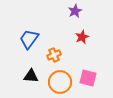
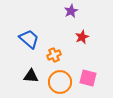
purple star: moved 4 px left
blue trapezoid: rotated 95 degrees clockwise
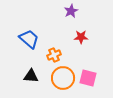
red star: moved 1 px left; rotated 24 degrees clockwise
orange circle: moved 3 px right, 4 px up
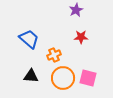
purple star: moved 5 px right, 1 px up
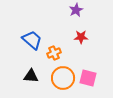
blue trapezoid: moved 3 px right, 1 px down
orange cross: moved 2 px up
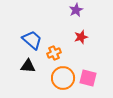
red star: rotated 16 degrees counterclockwise
black triangle: moved 3 px left, 10 px up
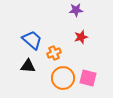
purple star: rotated 24 degrees clockwise
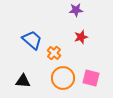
orange cross: rotated 24 degrees counterclockwise
black triangle: moved 5 px left, 15 px down
pink square: moved 3 px right
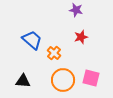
purple star: rotated 16 degrees clockwise
orange circle: moved 2 px down
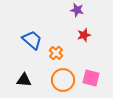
purple star: moved 1 px right
red star: moved 3 px right, 2 px up
orange cross: moved 2 px right
black triangle: moved 1 px right, 1 px up
